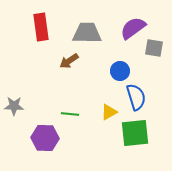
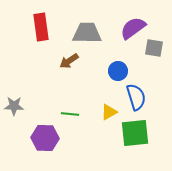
blue circle: moved 2 px left
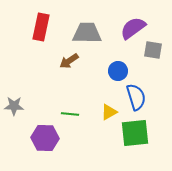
red rectangle: rotated 20 degrees clockwise
gray square: moved 1 px left, 2 px down
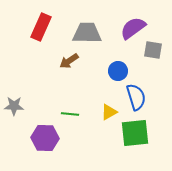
red rectangle: rotated 12 degrees clockwise
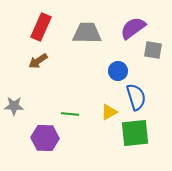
brown arrow: moved 31 px left
